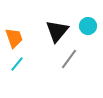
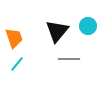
gray line: rotated 55 degrees clockwise
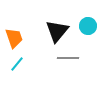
gray line: moved 1 px left, 1 px up
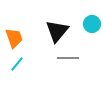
cyan circle: moved 4 px right, 2 px up
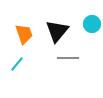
orange trapezoid: moved 10 px right, 4 px up
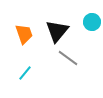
cyan circle: moved 2 px up
gray line: rotated 35 degrees clockwise
cyan line: moved 8 px right, 9 px down
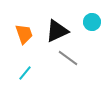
black triangle: rotated 25 degrees clockwise
